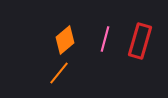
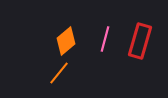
orange diamond: moved 1 px right, 1 px down
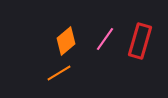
pink line: rotated 20 degrees clockwise
orange line: rotated 20 degrees clockwise
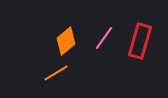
pink line: moved 1 px left, 1 px up
orange line: moved 3 px left
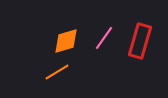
orange diamond: rotated 24 degrees clockwise
orange line: moved 1 px right, 1 px up
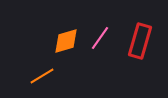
pink line: moved 4 px left
orange line: moved 15 px left, 4 px down
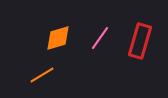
orange diamond: moved 8 px left, 3 px up
orange line: moved 1 px up
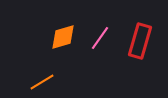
orange diamond: moved 5 px right, 1 px up
orange line: moved 7 px down
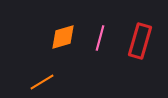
pink line: rotated 20 degrees counterclockwise
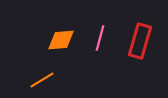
orange diamond: moved 2 px left, 3 px down; rotated 12 degrees clockwise
orange line: moved 2 px up
